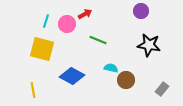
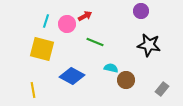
red arrow: moved 2 px down
green line: moved 3 px left, 2 px down
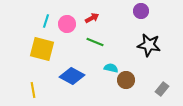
red arrow: moved 7 px right, 2 px down
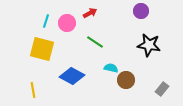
red arrow: moved 2 px left, 5 px up
pink circle: moved 1 px up
green line: rotated 12 degrees clockwise
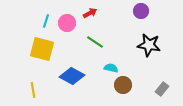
brown circle: moved 3 px left, 5 px down
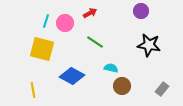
pink circle: moved 2 px left
brown circle: moved 1 px left, 1 px down
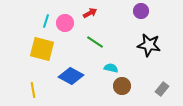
blue diamond: moved 1 px left
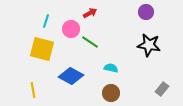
purple circle: moved 5 px right, 1 px down
pink circle: moved 6 px right, 6 px down
green line: moved 5 px left
brown circle: moved 11 px left, 7 px down
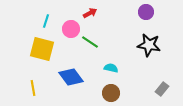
blue diamond: moved 1 px down; rotated 25 degrees clockwise
yellow line: moved 2 px up
